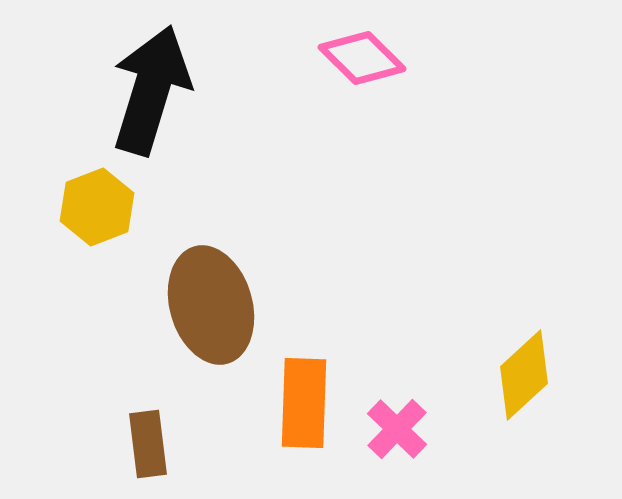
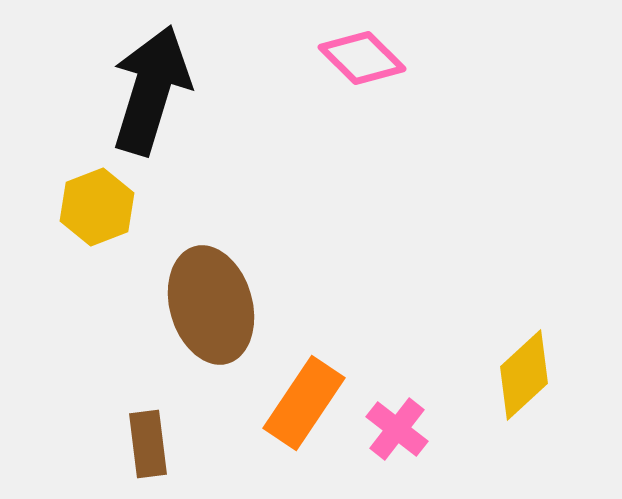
orange rectangle: rotated 32 degrees clockwise
pink cross: rotated 6 degrees counterclockwise
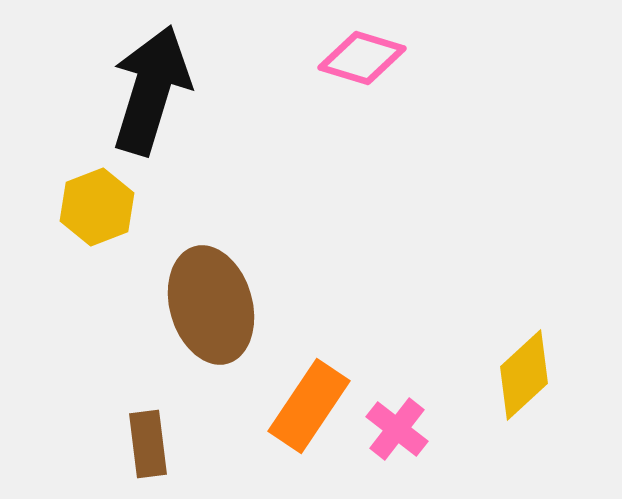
pink diamond: rotated 28 degrees counterclockwise
orange rectangle: moved 5 px right, 3 px down
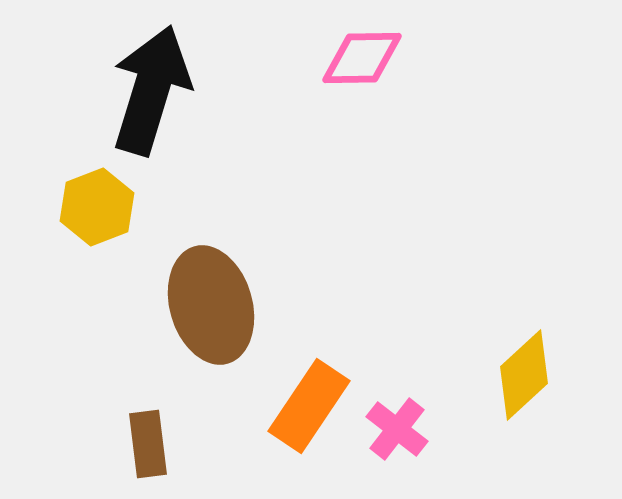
pink diamond: rotated 18 degrees counterclockwise
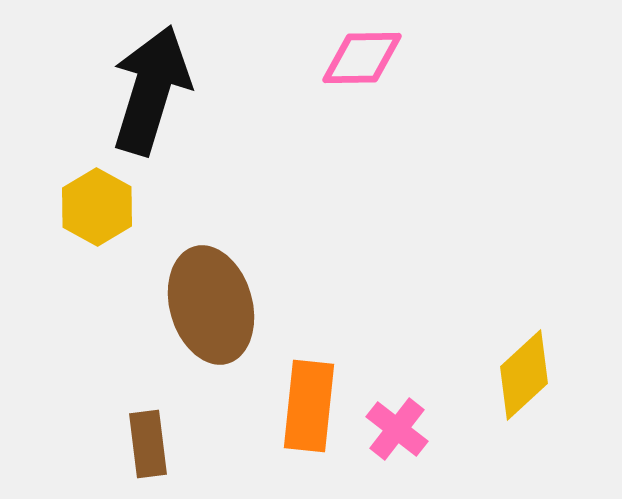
yellow hexagon: rotated 10 degrees counterclockwise
orange rectangle: rotated 28 degrees counterclockwise
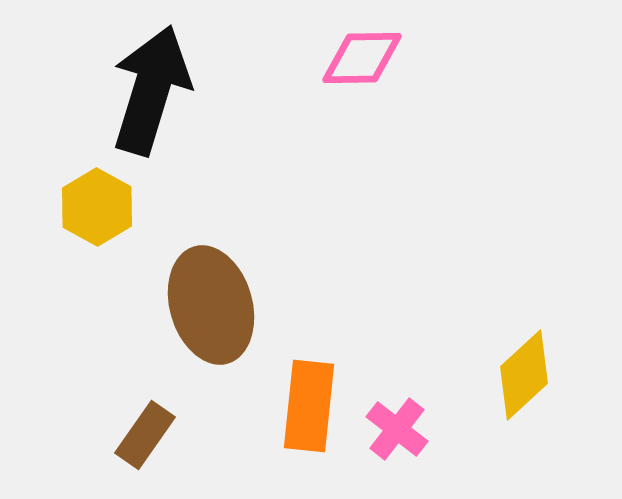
brown rectangle: moved 3 px left, 9 px up; rotated 42 degrees clockwise
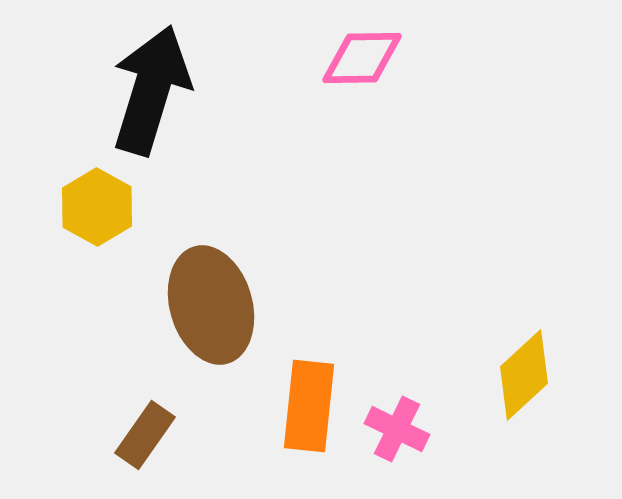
pink cross: rotated 12 degrees counterclockwise
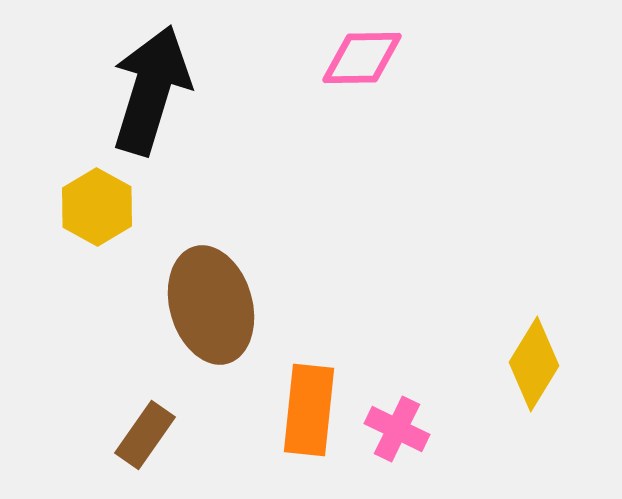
yellow diamond: moved 10 px right, 11 px up; rotated 16 degrees counterclockwise
orange rectangle: moved 4 px down
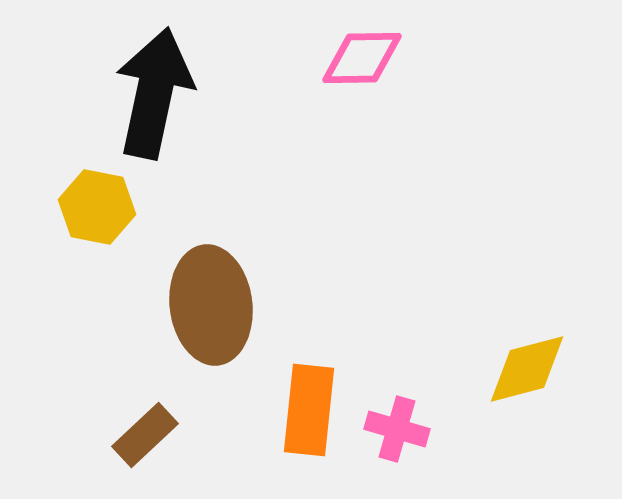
black arrow: moved 3 px right, 3 px down; rotated 5 degrees counterclockwise
yellow hexagon: rotated 18 degrees counterclockwise
brown ellipse: rotated 9 degrees clockwise
yellow diamond: moved 7 px left, 5 px down; rotated 44 degrees clockwise
pink cross: rotated 10 degrees counterclockwise
brown rectangle: rotated 12 degrees clockwise
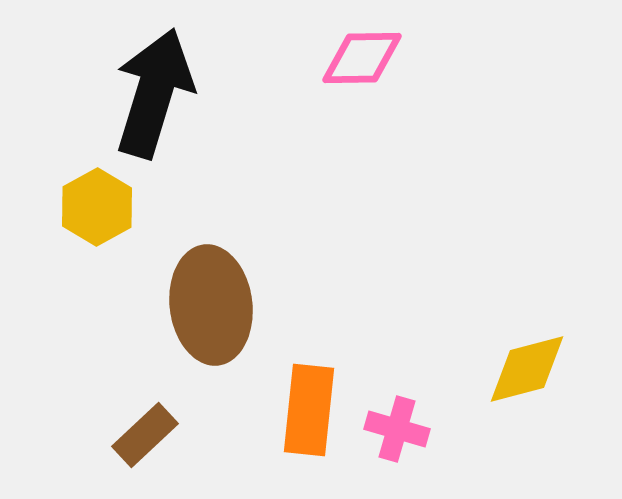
black arrow: rotated 5 degrees clockwise
yellow hexagon: rotated 20 degrees clockwise
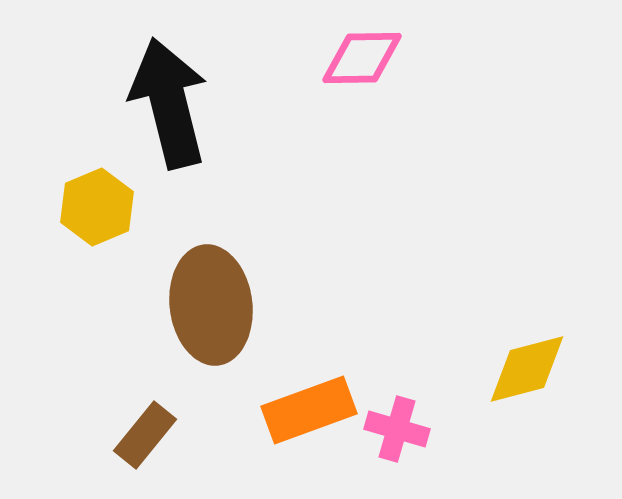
black arrow: moved 15 px right, 10 px down; rotated 31 degrees counterclockwise
yellow hexagon: rotated 6 degrees clockwise
orange rectangle: rotated 64 degrees clockwise
brown rectangle: rotated 8 degrees counterclockwise
